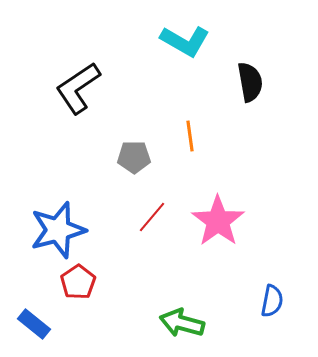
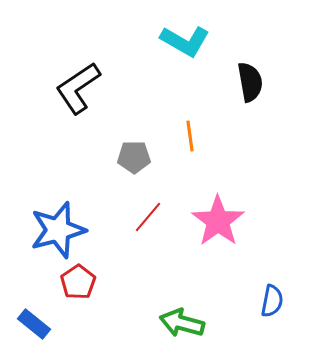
red line: moved 4 px left
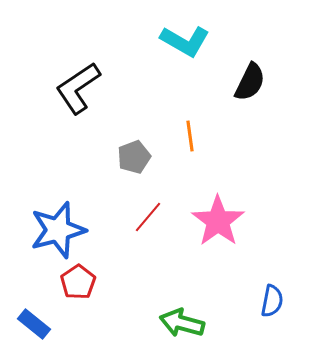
black semicircle: rotated 36 degrees clockwise
gray pentagon: rotated 20 degrees counterclockwise
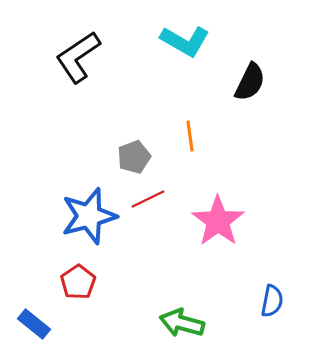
black L-shape: moved 31 px up
red line: moved 18 px up; rotated 24 degrees clockwise
blue star: moved 31 px right, 14 px up
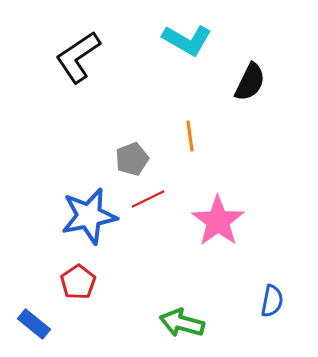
cyan L-shape: moved 2 px right, 1 px up
gray pentagon: moved 2 px left, 2 px down
blue star: rotated 4 degrees clockwise
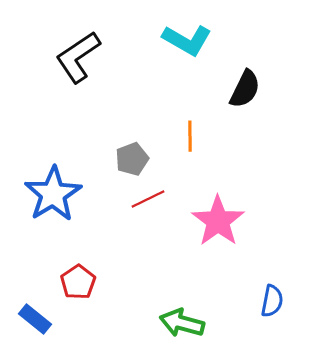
black semicircle: moved 5 px left, 7 px down
orange line: rotated 8 degrees clockwise
blue star: moved 36 px left, 22 px up; rotated 20 degrees counterclockwise
blue rectangle: moved 1 px right, 5 px up
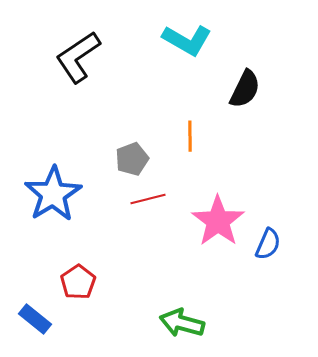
red line: rotated 12 degrees clockwise
blue semicircle: moved 4 px left, 57 px up; rotated 12 degrees clockwise
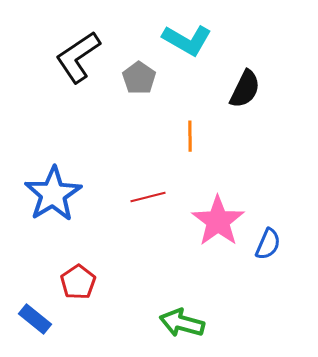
gray pentagon: moved 7 px right, 81 px up; rotated 16 degrees counterclockwise
red line: moved 2 px up
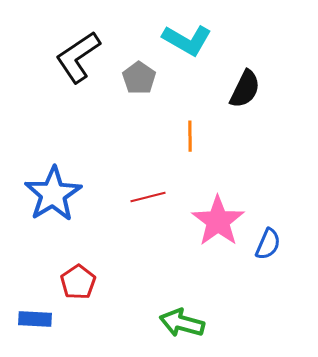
blue rectangle: rotated 36 degrees counterclockwise
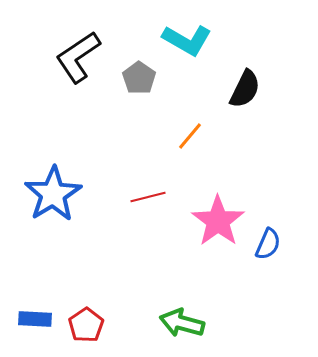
orange line: rotated 40 degrees clockwise
red pentagon: moved 8 px right, 43 px down
